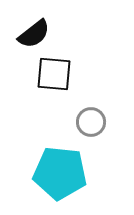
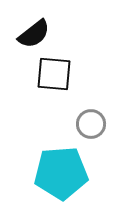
gray circle: moved 2 px down
cyan pentagon: moved 1 px right; rotated 10 degrees counterclockwise
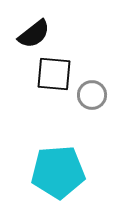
gray circle: moved 1 px right, 29 px up
cyan pentagon: moved 3 px left, 1 px up
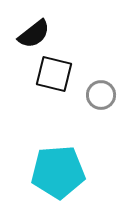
black square: rotated 9 degrees clockwise
gray circle: moved 9 px right
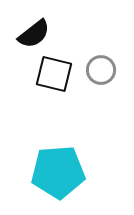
gray circle: moved 25 px up
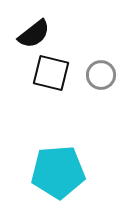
gray circle: moved 5 px down
black square: moved 3 px left, 1 px up
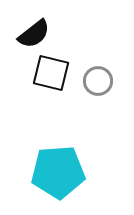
gray circle: moved 3 px left, 6 px down
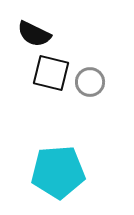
black semicircle: rotated 64 degrees clockwise
gray circle: moved 8 px left, 1 px down
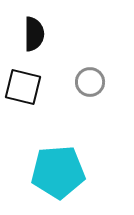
black semicircle: rotated 116 degrees counterclockwise
black square: moved 28 px left, 14 px down
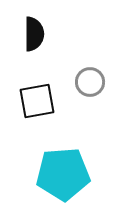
black square: moved 14 px right, 14 px down; rotated 24 degrees counterclockwise
cyan pentagon: moved 5 px right, 2 px down
